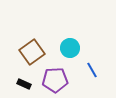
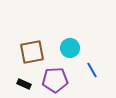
brown square: rotated 25 degrees clockwise
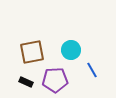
cyan circle: moved 1 px right, 2 px down
black rectangle: moved 2 px right, 2 px up
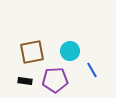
cyan circle: moved 1 px left, 1 px down
black rectangle: moved 1 px left, 1 px up; rotated 16 degrees counterclockwise
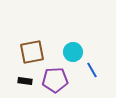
cyan circle: moved 3 px right, 1 px down
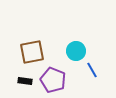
cyan circle: moved 3 px right, 1 px up
purple pentagon: moved 2 px left; rotated 25 degrees clockwise
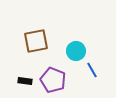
brown square: moved 4 px right, 11 px up
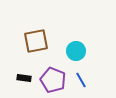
blue line: moved 11 px left, 10 px down
black rectangle: moved 1 px left, 3 px up
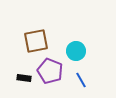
purple pentagon: moved 3 px left, 9 px up
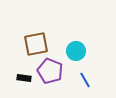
brown square: moved 3 px down
blue line: moved 4 px right
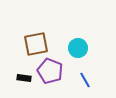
cyan circle: moved 2 px right, 3 px up
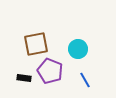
cyan circle: moved 1 px down
